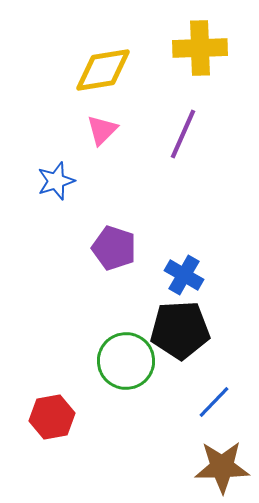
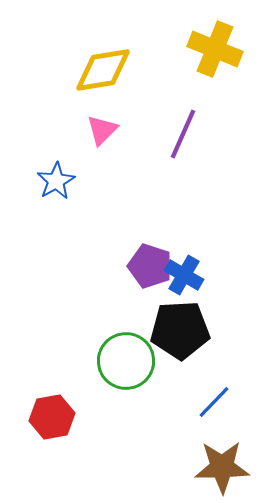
yellow cross: moved 15 px right, 1 px down; rotated 24 degrees clockwise
blue star: rotated 12 degrees counterclockwise
purple pentagon: moved 36 px right, 18 px down
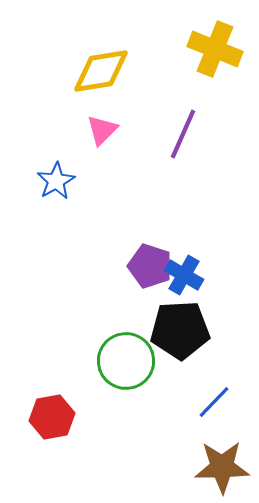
yellow diamond: moved 2 px left, 1 px down
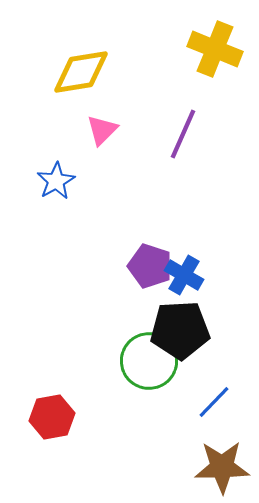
yellow diamond: moved 20 px left, 1 px down
green circle: moved 23 px right
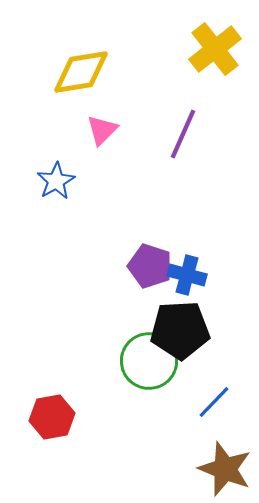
yellow cross: rotated 30 degrees clockwise
blue cross: moved 3 px right; rotated 15 degrees counterclockwise
brown star: moved 3 px right, 2 px down; rotated 22 degrees clockwise
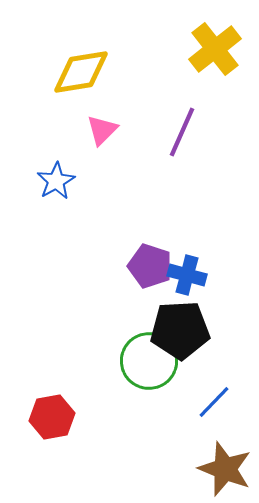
purple line: moved 1 px left, 2 px up
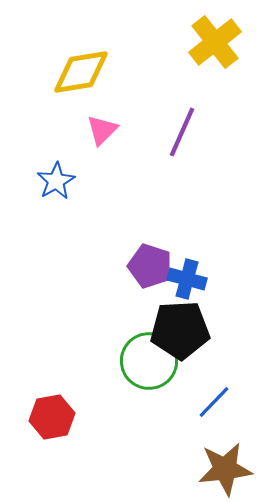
yellow cross: moved 7 px up
blue cross: moved 4 px down
brown star: rotated 28 degrees counterclockwise
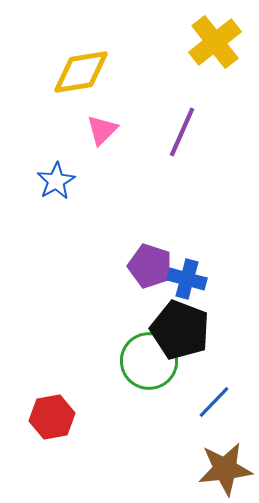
black pentagon: rotated 24 degrees clockwise
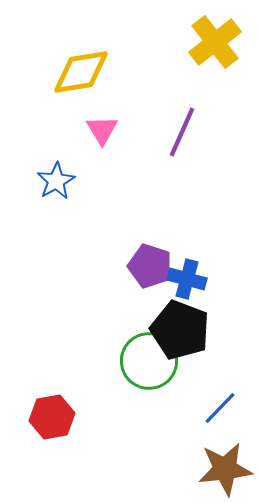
pink triangle: rotated 16 degrees counterclockwise
blue line: moved 6 px right, 6 px down
